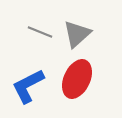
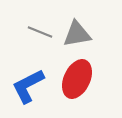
gray triangle: rotated 32 degrees clockwise
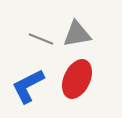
gray line: moved 1 px right, 7 px down
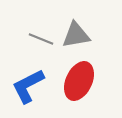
gray triangle: moved 1 px left, 1 px down
red ellipse: moved 2 px right, 2 px down
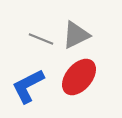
gray triangle: rotated 16 degrees counterclockwise
red ellipse: moved 4 px up; rotated 15 degrees clockwise
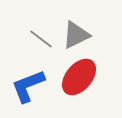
gray line: rotated 15 degrees clockwise
blue L-shape: rotated 6 degrees clockwise
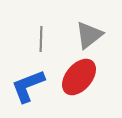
gray triangle: moved 13 px right; rotated 12 degrees counterclockwise
gray line: rotated 55 degrees clockwise
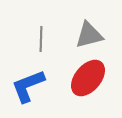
gray triangle: rotated 24 degrees clockwise
red ellipse: moved 9 px right, 1 px down
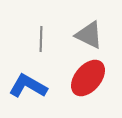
gray triangle: rotated 40 degrees clockwise
blue L-shape: rotated 51 degrees clockwise
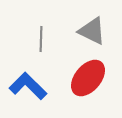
gray triangle: moved 3 px right, 4 px up
blue L-shape: rotated 15 degrees clockwise
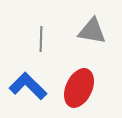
gray triangle: rotated 16 degrees counterclockwise
red ellipse: moved 9 px left, 10 px down; rotated 15 degrees counterclockwise
